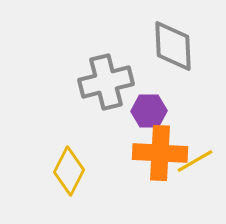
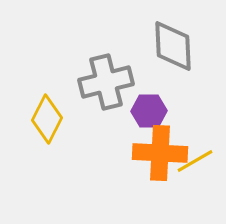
yellow diamond: moved 22 px left, 52 px up
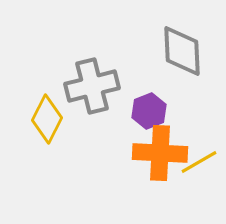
gray diamond: moved 9 px right, 5 px down
gray cross: moved 14 px left, 4 px down
purple hexagon: rotated 20 degrees counterclockwise
yellow line: moved 4 px right, 1 px down
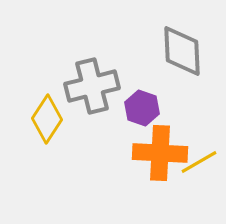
purple hexagon: moved 7 px left, 3 px up; rotated 20 degrees counterclockwise
yellow diamond: rotated 6 degrees clockwise
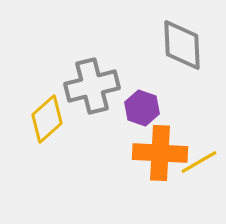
gray diamond: moved 6 px up
yellow diamond: rotated 15 degrees clockwise
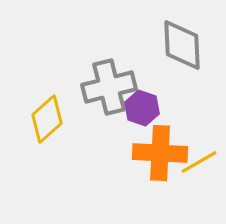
gray cross: moved 17 px right, 1 px down
